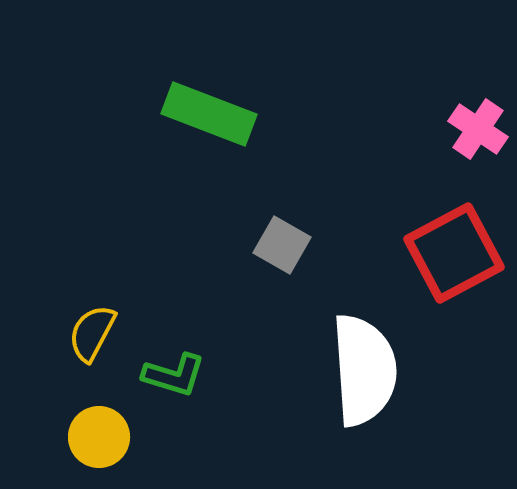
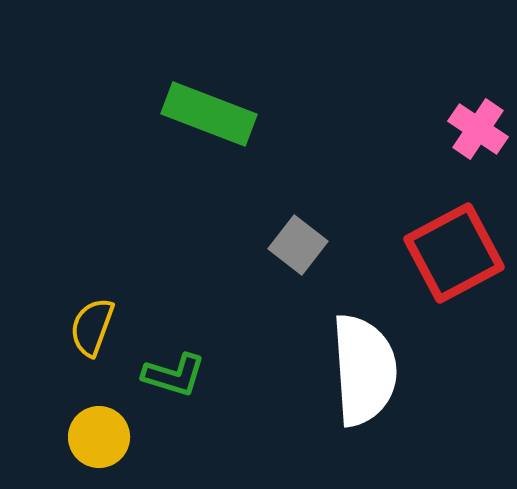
gray square: moved 16 px right; rotated 8 degrees clockwise
yellow semicircle: moved 6 px up; rotated 8 degrees counterclockwise
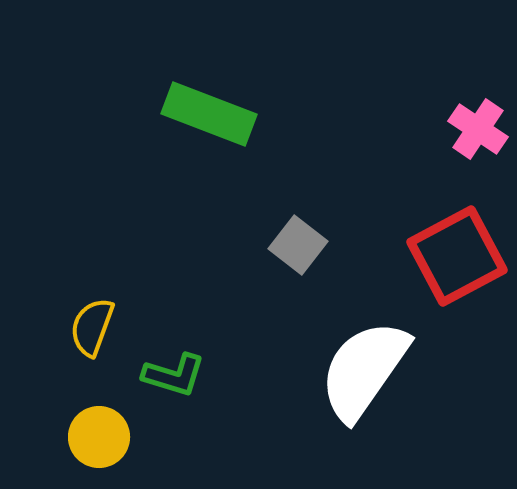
red square: moved 3 px right, 3 px down
white semicircle: rotated 141 degrees counterclockwise
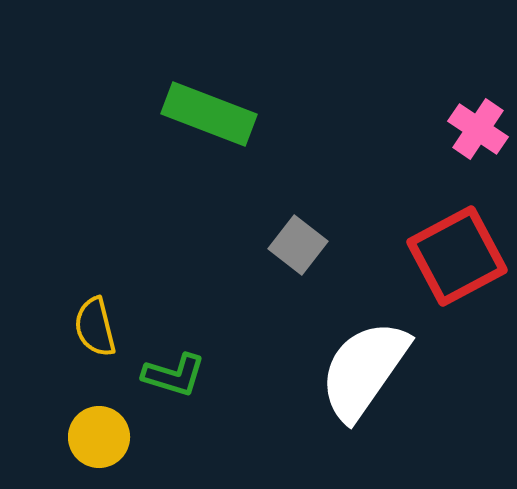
yellow semicircle: moved 3 px right; rotated 34 degrees counterclockwise
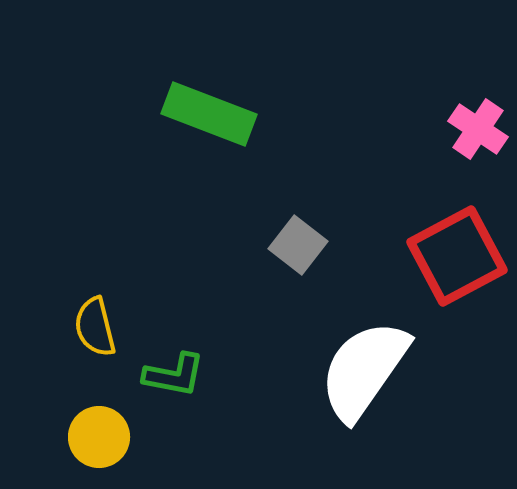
green L-shape: rotated 6 degrees counterclockwise
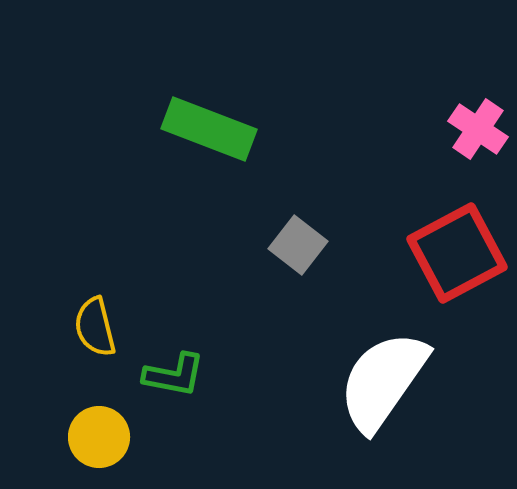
green rectangle: moved 15 px down
red square: moved 3 px up
white semicircle: moved 19 px right, 11 px down
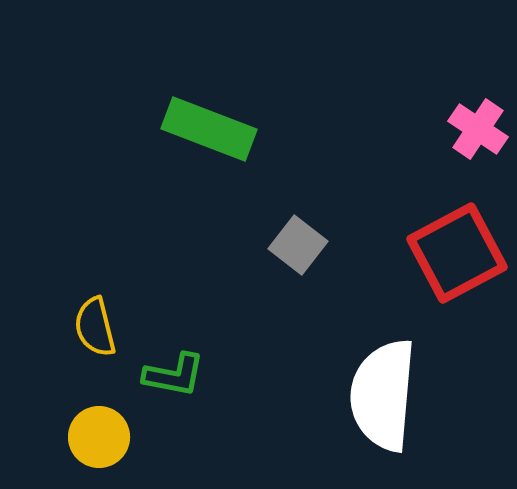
white semicircle: moved 14 px down; rotated 30 degrees counterclockwise
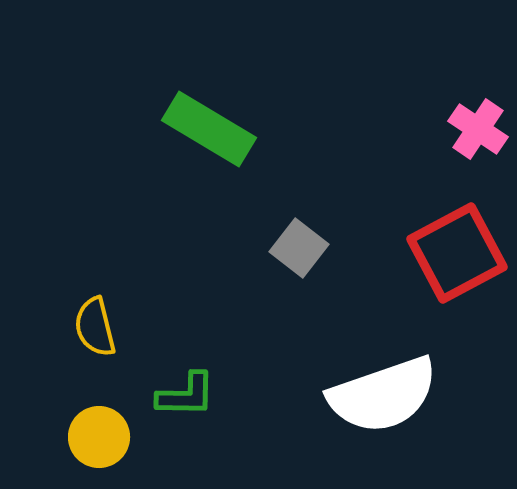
green rectangle: rotated 10 degrees clockwise
gray square: moved 1 px right, 3 px down
green L-shape: moved 12 px right, 20 px down; rotated 10 degrees counterclockwise
white semicircle: rotated 114 degrees counterclockwise
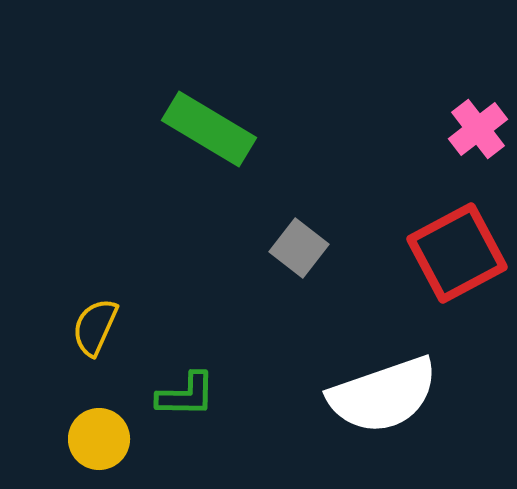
pink cross: rotated 18 degrees clockwise
yellow semicircle: rotated 38 degrees clockwise
yellow circle: moved 2 px down
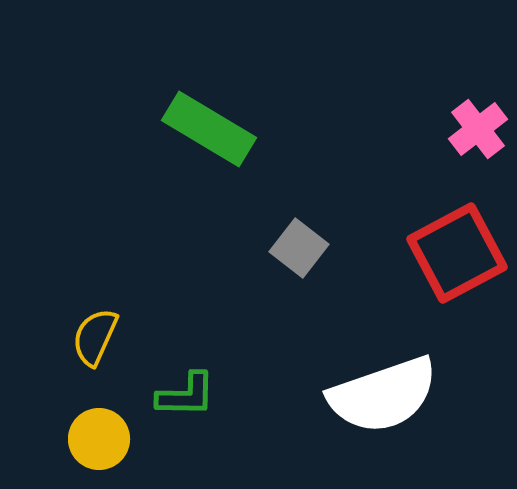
yellow semicircle: moved 10 px down
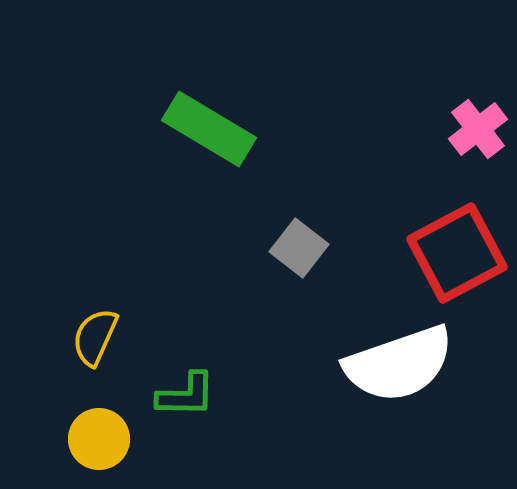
white semicircle: moved 16 px right, 31 px up
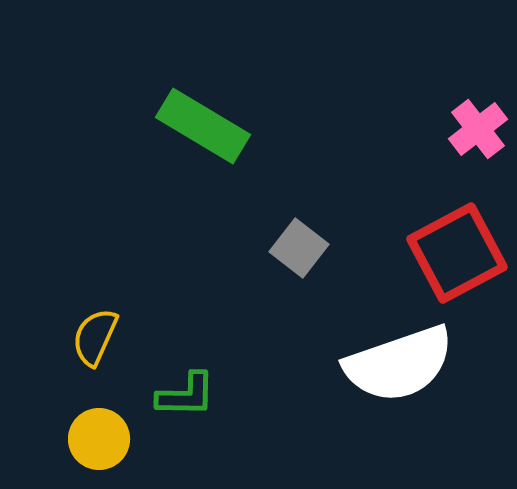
green rectangle: moved 6 px left, 3 px up
